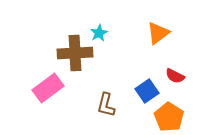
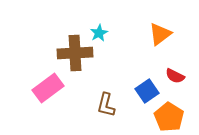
orange triangle: moved 2 px right, 1 px down
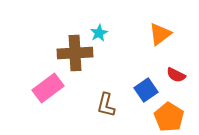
red semicircle: moved 1 px right, 1 px up
blue square: moved 1 px left, 1 px up
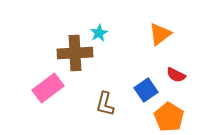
brown L-shape: moved 1 px left, 1 px up
